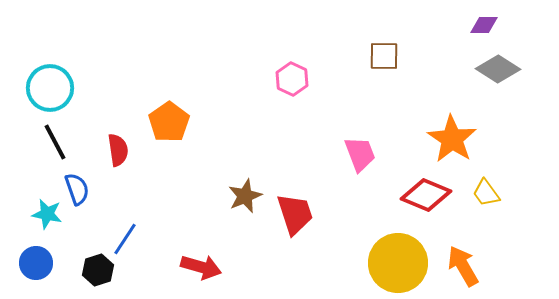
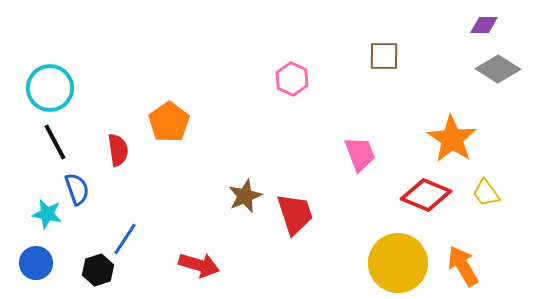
red arrow: moved 2 px left, 2 px up
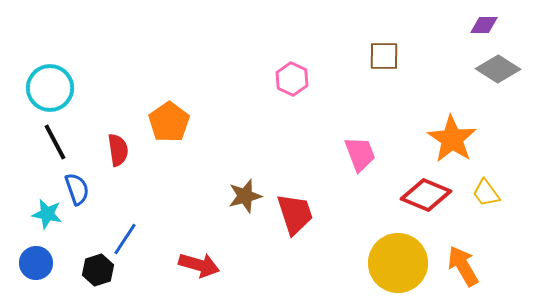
brown star: rotated 8 degrees clockwise
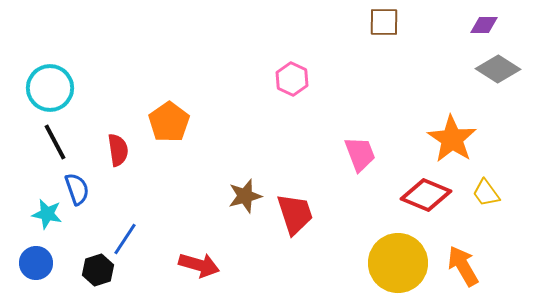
brown square: moved 34 px up
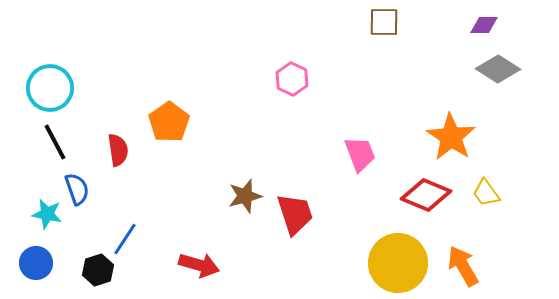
orange star: moved 1 px left, 2 px up
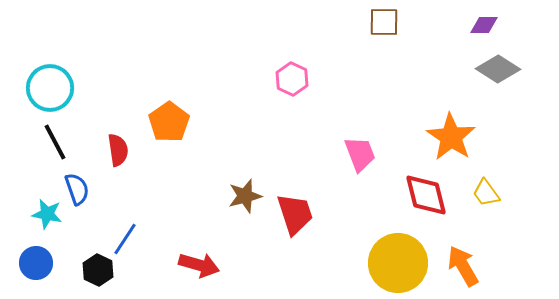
red diamond: rotated 54 degrees clockwise
black hexagon: rotated 16 degrees counterclockwise
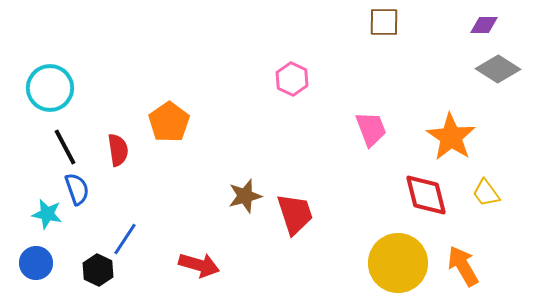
black line: moved 10 px right, 5 px down
pink trapezoid: moved 11 px right, 25 px up
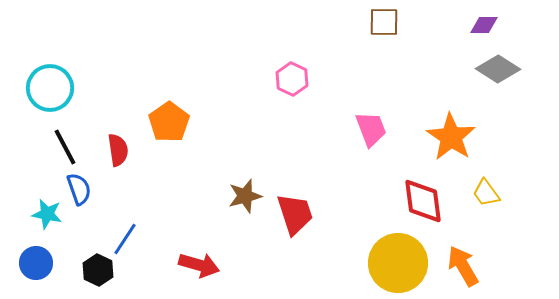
blue semicircle: moved 2 px right
red diamond: moved 3 px left, 6 px down; rotated 6 degrees clockwise
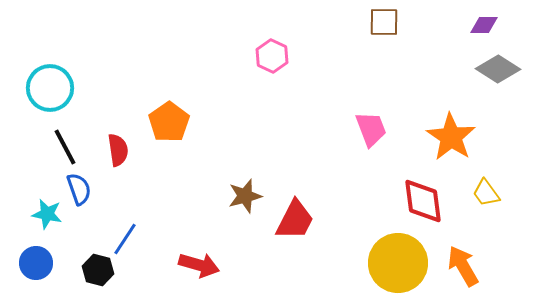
pink hexagon: moved 20 px left, 23 px up
red trapezoid: moved 6 px down; rotated 45 degrees clockwise
black hexagon: rotated 12 degrees counterclockwise
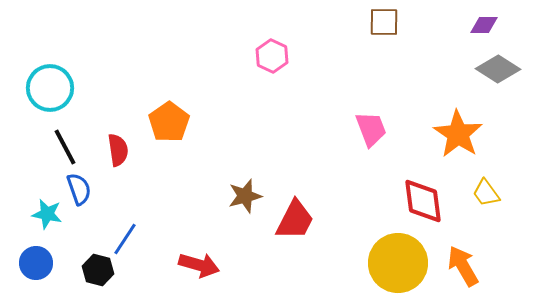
orange star: moved 7 px right, 3 px up
